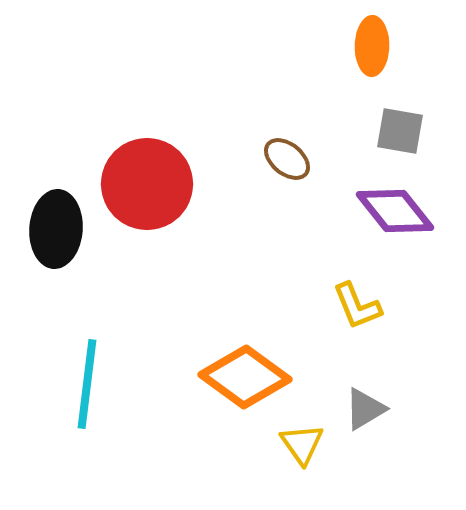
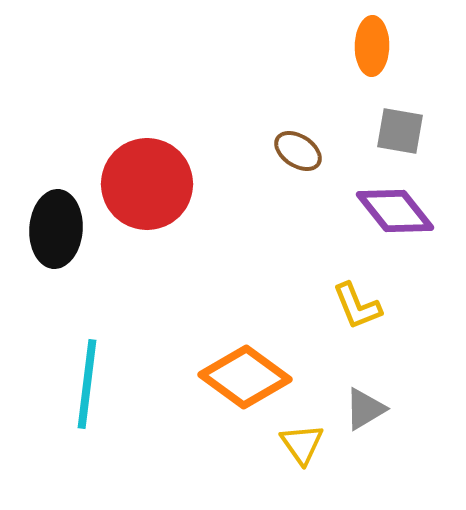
brown ellipse: moved 11 px right, 8 px up; rotated 6 degrees counterclockwise
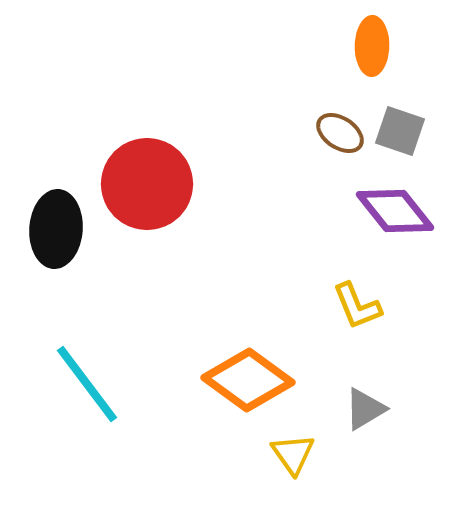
gray square: rotated 9 degrees clockwise
brown ellipse: moved 42 px right, 18 px up
orange diamond: moved 3 px right, 3 px down
cyan line: rotated 44 degrees counterclockwise
yellow triangle: moved 9 px left, 10 px down
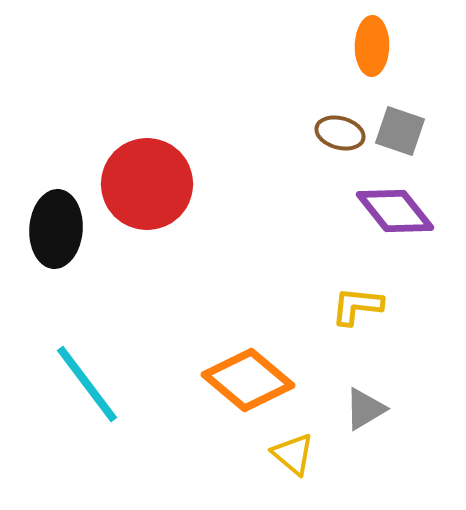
brown ellipse: rotated 18 degrees counterclockwise
yellow L-shape: rotated 118 degrees clockwise
orange diamond: rotated 4 degrees clockwise
yellow triangle: rotated 15 degrees counterclockwise
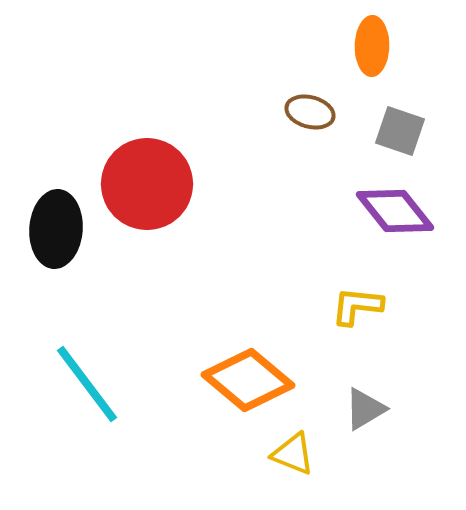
brown ellipse: moved 30 px left, 21 px up
yellow triangle: rotated 18 degrees counterclockwise
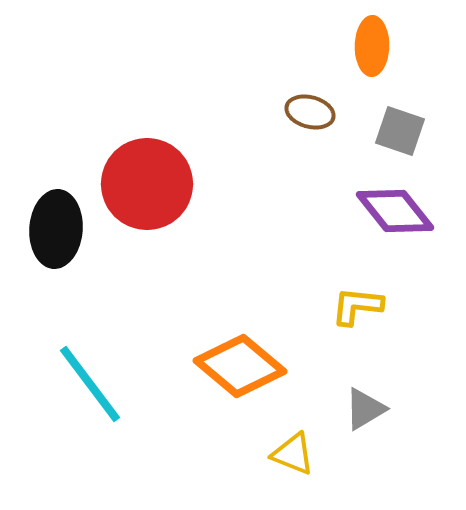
orange diamond: moved 8 px left, 14 px up
cyan line: moved 3 px right
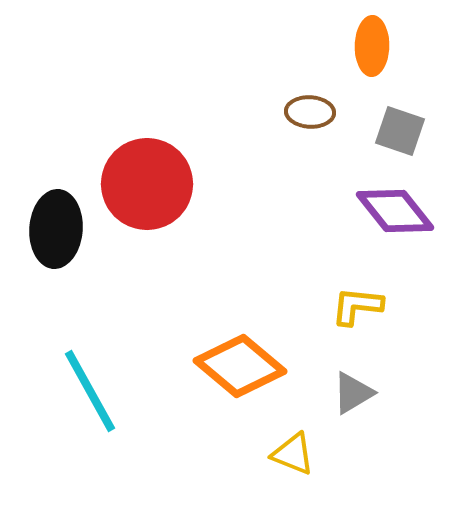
brown ellipse: rotated 12 degrees counterclockwise
cyan line: moved 7 px down; rotated 8 degrees clockwise
gray triangle: moved 12 px left, 16 px up
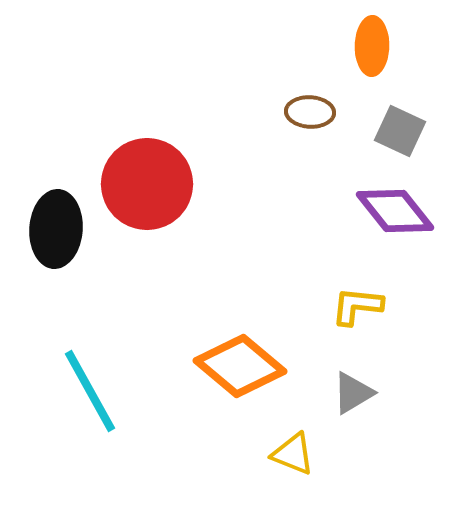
gray square: rotated 6 degrees clockwise
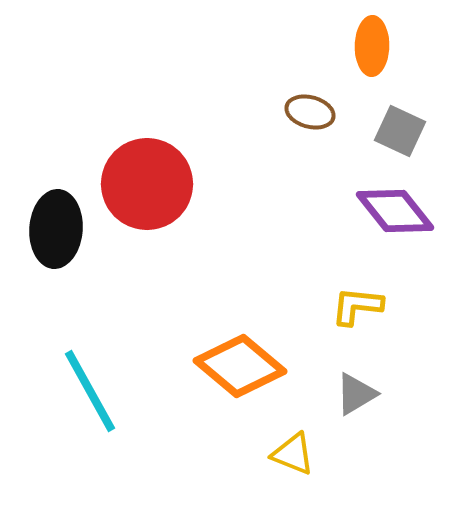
brown ellipse: rotated 12 degrees clockwise
gray triangle: moved 3 px right, 1 px down
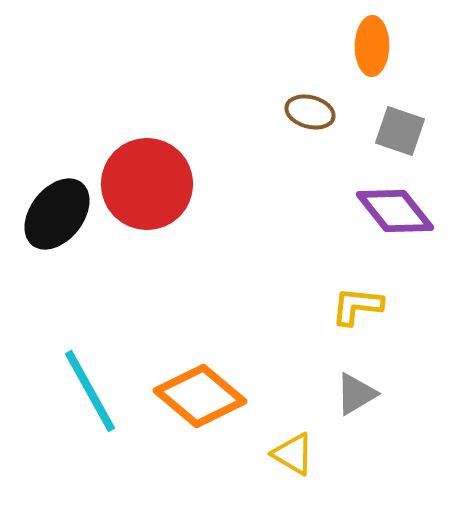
gray square: rotated 6 degrees counterclockwise
black ellipse: moved 1 px right, 15 px up; rotated 34 degrees clockwise
orange diamond: moved 40 px left, 30 px down
yellow triangle: rotated 9 degrees clockwise
